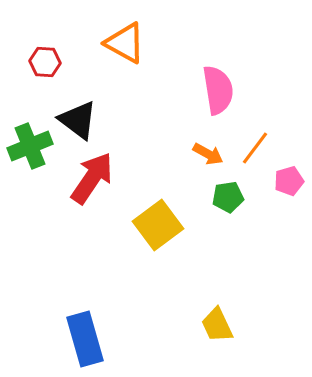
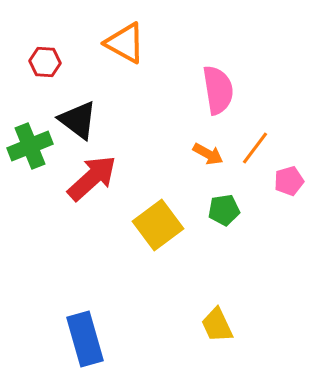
red arrow: rotated 14 degrees clockwise
green pentagon: moved 4 px left, 13 px down
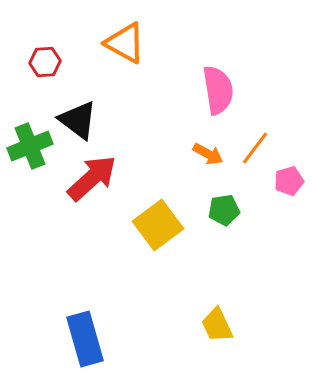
red hexagon: rotated 8 degrees counterclockwise
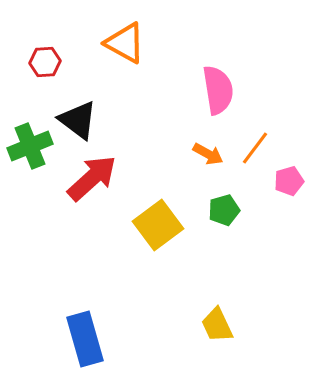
green pentagon: rotated 8 degrees counterclockwise
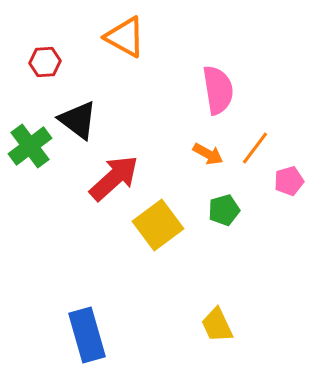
orange triangle: moved 6 px up
green cross: rotated 15 degrees counterclockwise
red arrow: moved 22 px right
blue rectangle: moved 2 px right, 4 px up
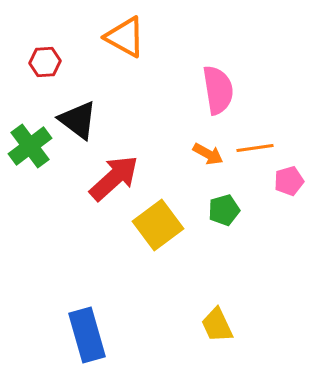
orange line: rotated 45 degrees clockwise
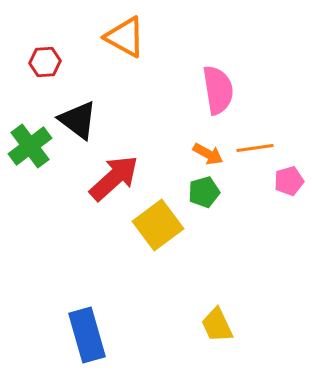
green pentagon: moved 20 px left, 18 px up
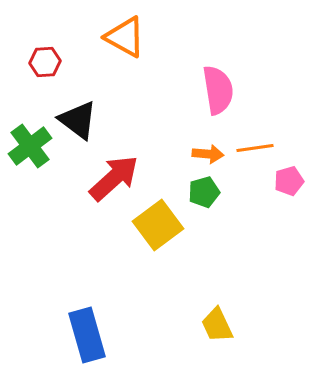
orange arrow: rotated 24 degrees counterclockwise
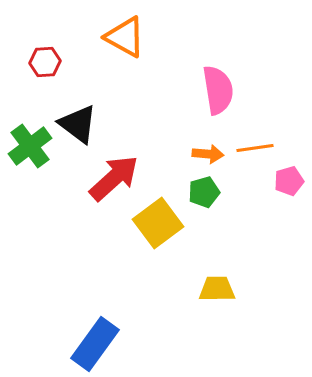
black triangle: moved 4 px down
yellow square: moved 2 px up
yellow trapezoid: moved 36 px up; rotated 114 degrees clockwise
blue rectangle: moved 8 px right, 9 px down; rotated 52 degrees clockwise
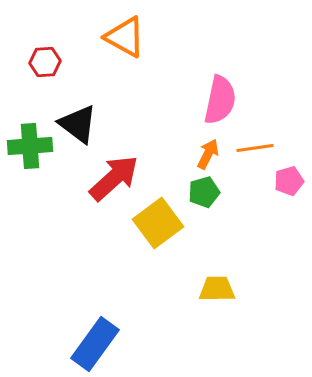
pink semicircle: moved 2 px right, 10 px down; rotated 21 degrees clockwise
green cross: rotated 33 degrees clockwise
orange arrow: rotated 68 degrees counterclockwise
